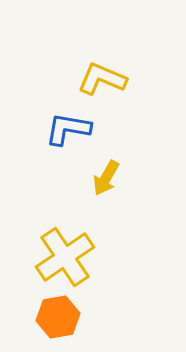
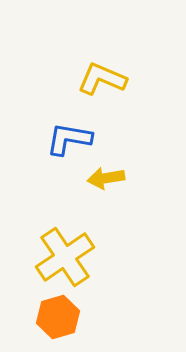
blue L-shape: moved 1 px right, 10 px down
yellow arrow: rotated 51 degrees clockwise
orange hexagon: rotated 6 degrees counterclockwise
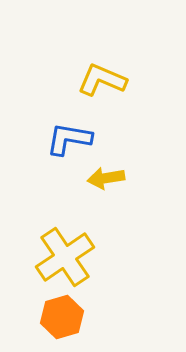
yellow L-shape: moved 1 px down
orange hexagon: moved 4 px right
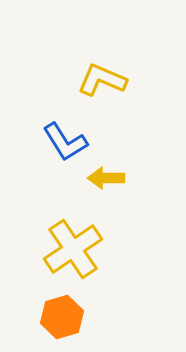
blue L-shape: moved 4 px left, 3 px down; rotated 132 degrees counterclockwise
yellow arrow: rotated 9 degrees clockwise
yellow cross: moved 8 px right, 8 px up
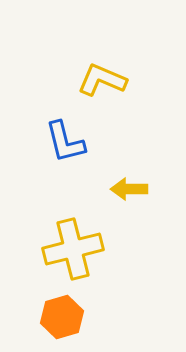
blue L-shape: rotated 18 degrees clockwise
yellow arrow: moved 23 px right, 11 px down
yellow cross: rotated 20 degrees clockwise
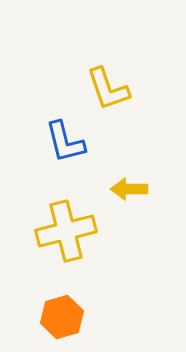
yellow L-shape: moved 6 px right, 9 px down; rotated 132 degrees counterclockwise
yellow cross: moved 7 px left, 18 px up
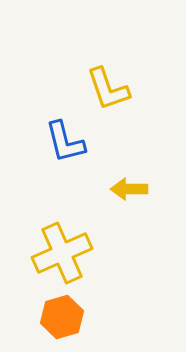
yellow cross: moved 4 px left, 22 px down; rotated 10 degrees counterclockwise
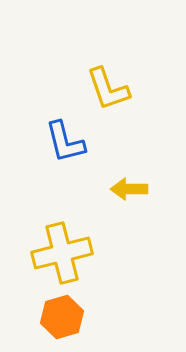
yellow cross: rotated 10 degrees clockwise
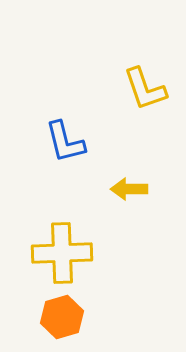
yellow L-shape: moved 37 px right
yellow cross: rotated 12 degrees clockwise
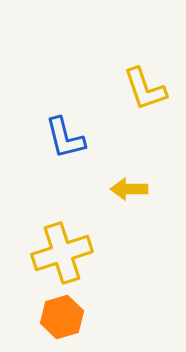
blue L-shape: moved 4 px up
yellow cross: rotated 16 degrees counterclockwise
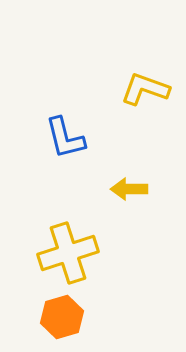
yellow L-shape: rotated 129 degrees clockwise
yellow cross: moved 6 px right
